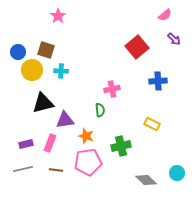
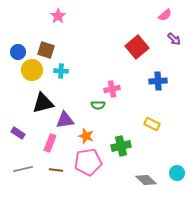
green semicircle: moved 2 px left, 5 px up; rotated 96 degrees clockwise
purple rectangle: moved 8 px left, 11 px up; rotated 48 degrees clockwise
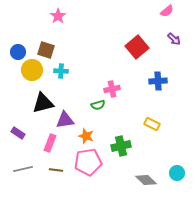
pink semicircle: moved 2 px right, 4 px up
green semicircle: rotated 16 degrees counterclockwise
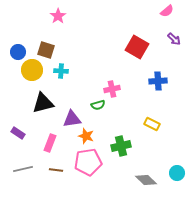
red square: rotated 20 degrees counterclockwise
purple triangle: moved 7 px right, 1 px up
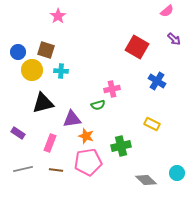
blue cross: moved 1 px left; rotated 36 degrees clockwise
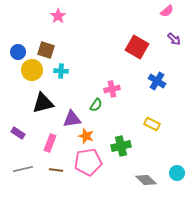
green semicircle: moved 2 px left; rotated 40 degrees counterclockwise
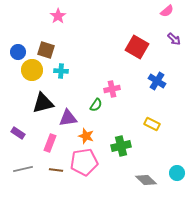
purple triangle: moved 4 px left, 1 px up
pink pentagon: moved 4 px left
